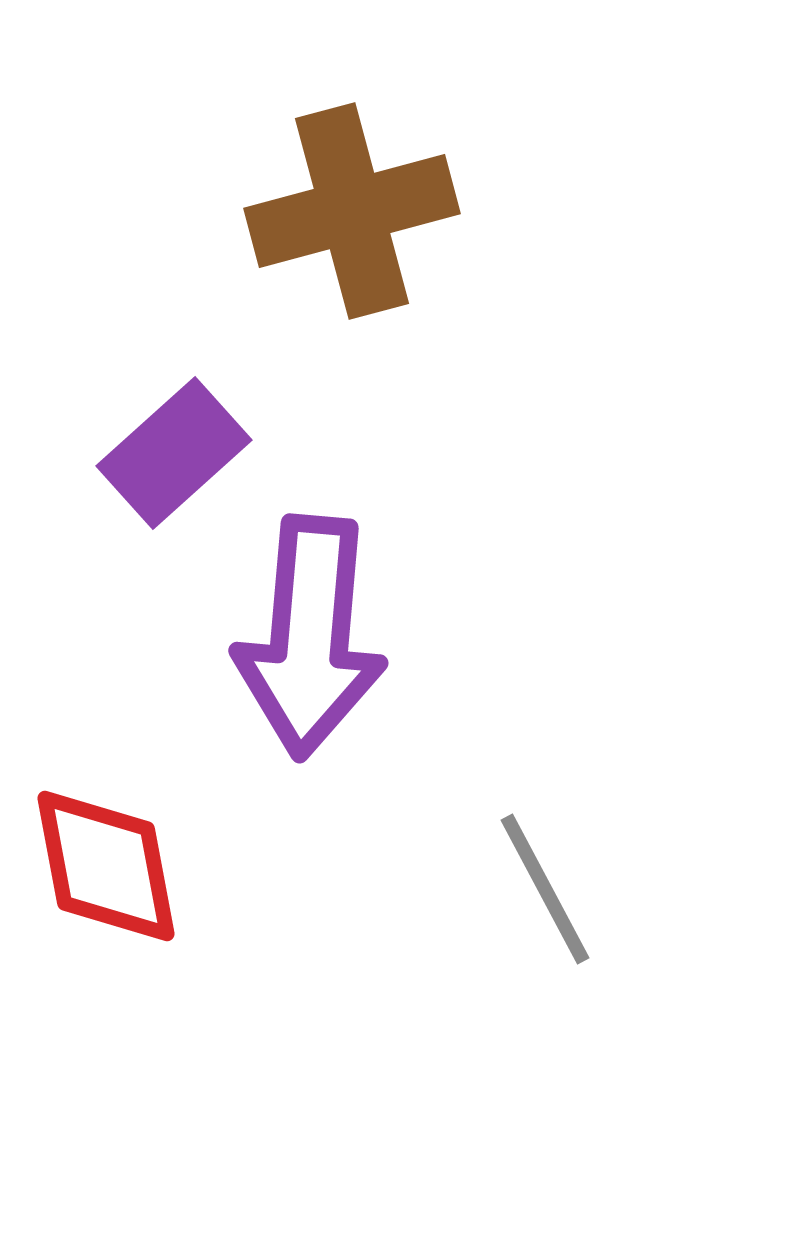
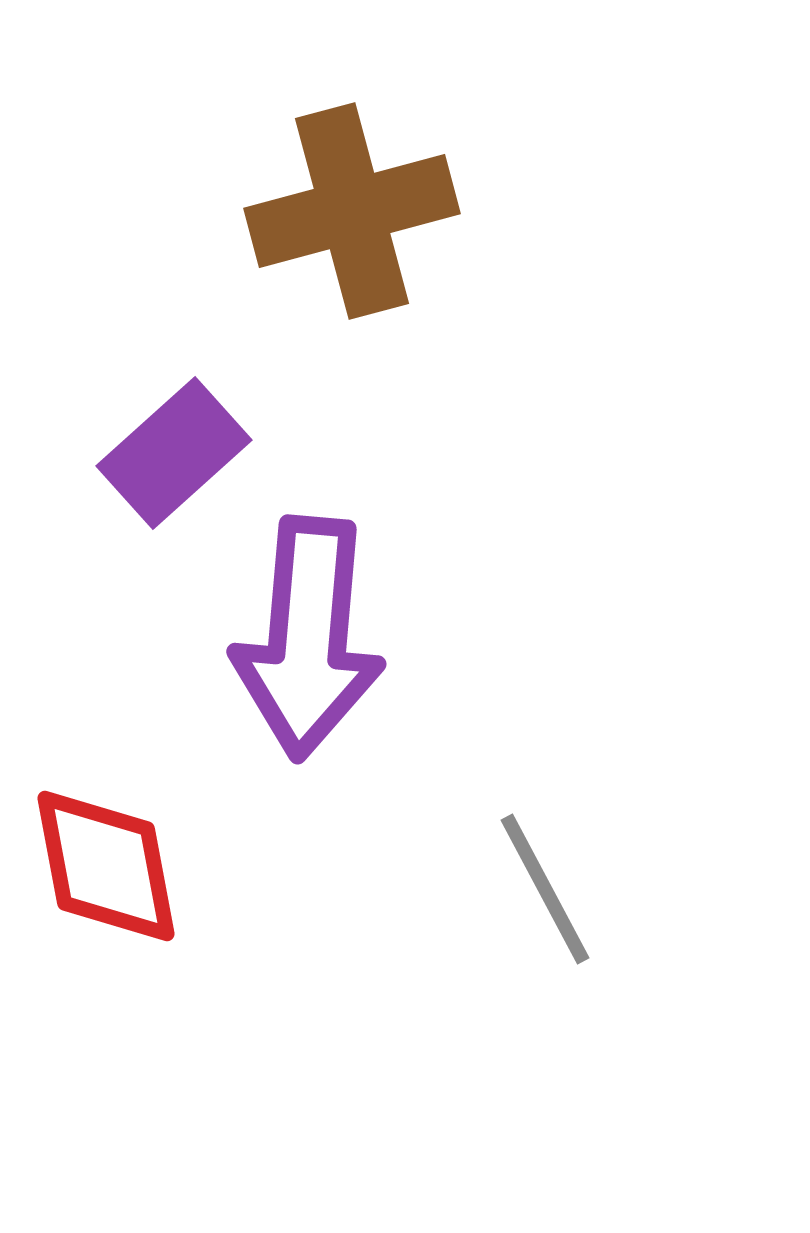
purple arrow: moved 2 px left, 1 px down
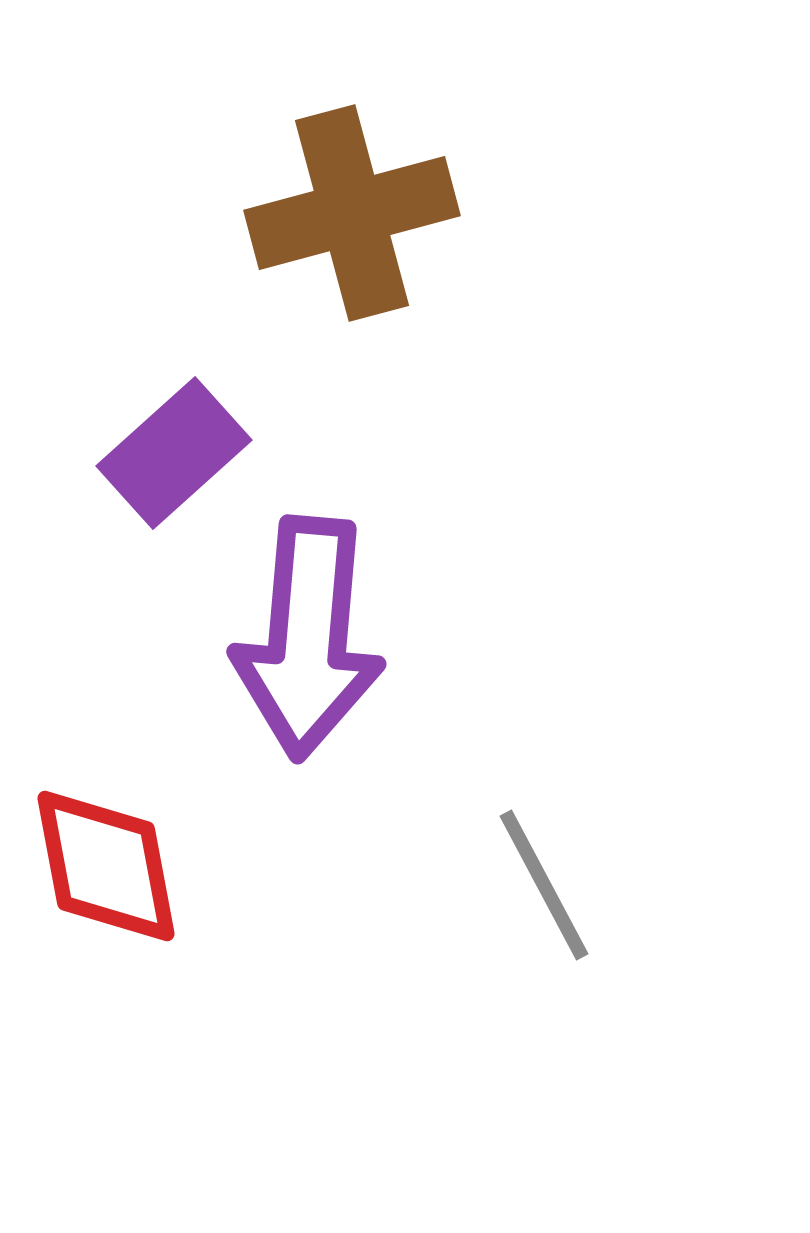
brown cross: moved 2 px down
gray line: moved 1 px left, 4 px up
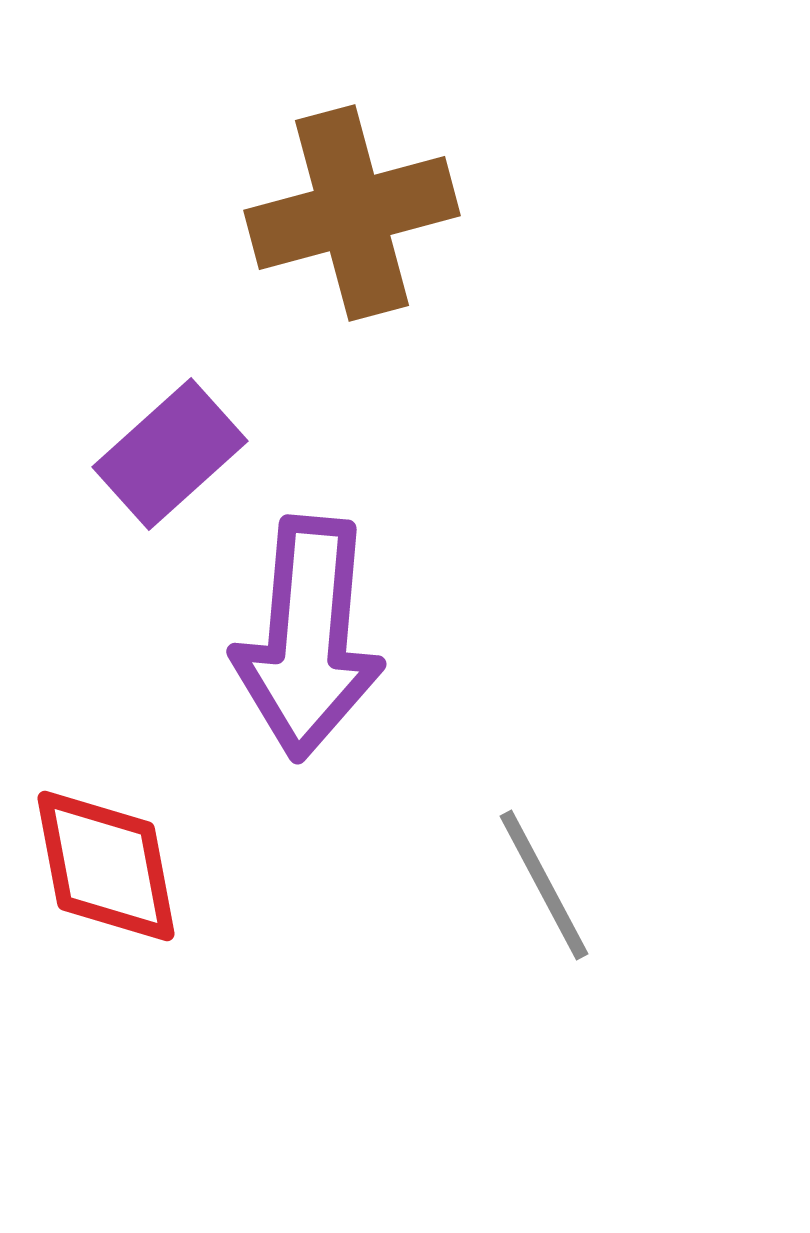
purple rectangle: moved 4 px left, 1 px down
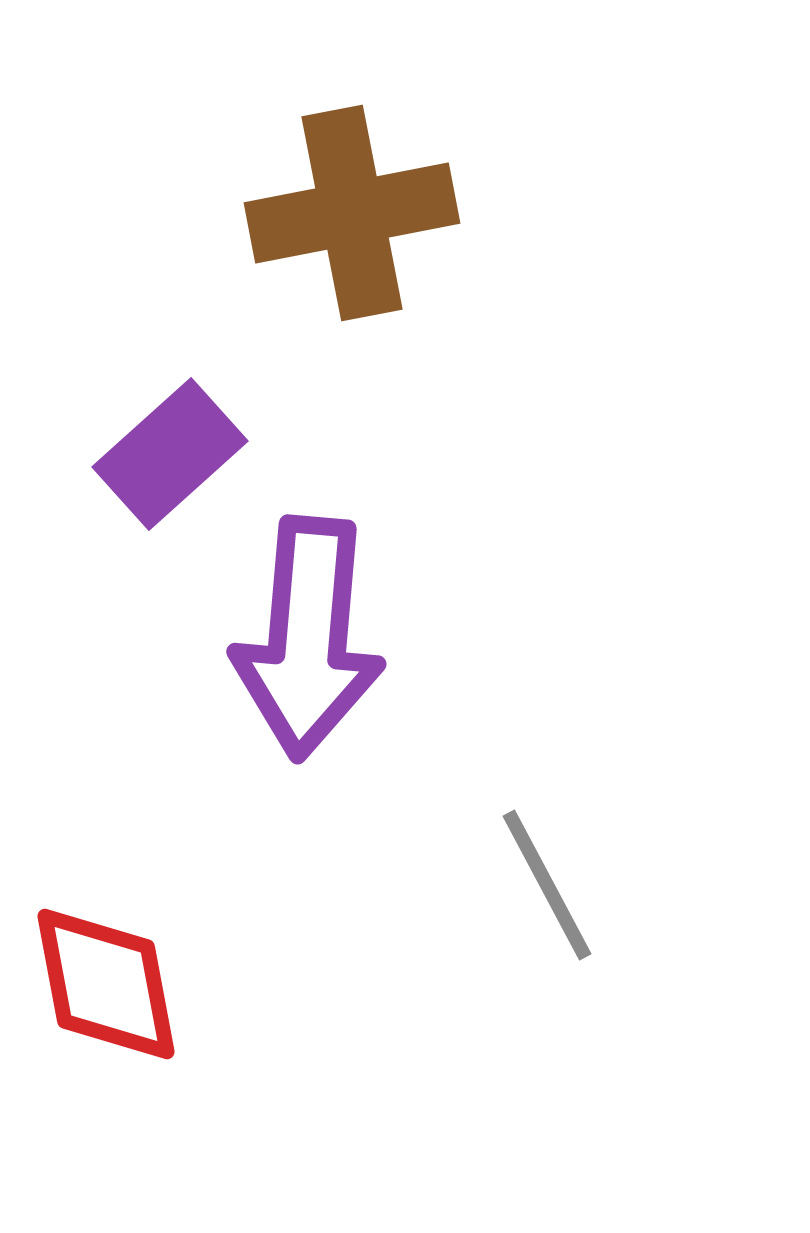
brown cross: rotated 4 degrees clockwise
red diamond: moved 118 px down
gray line: moved 3 px right
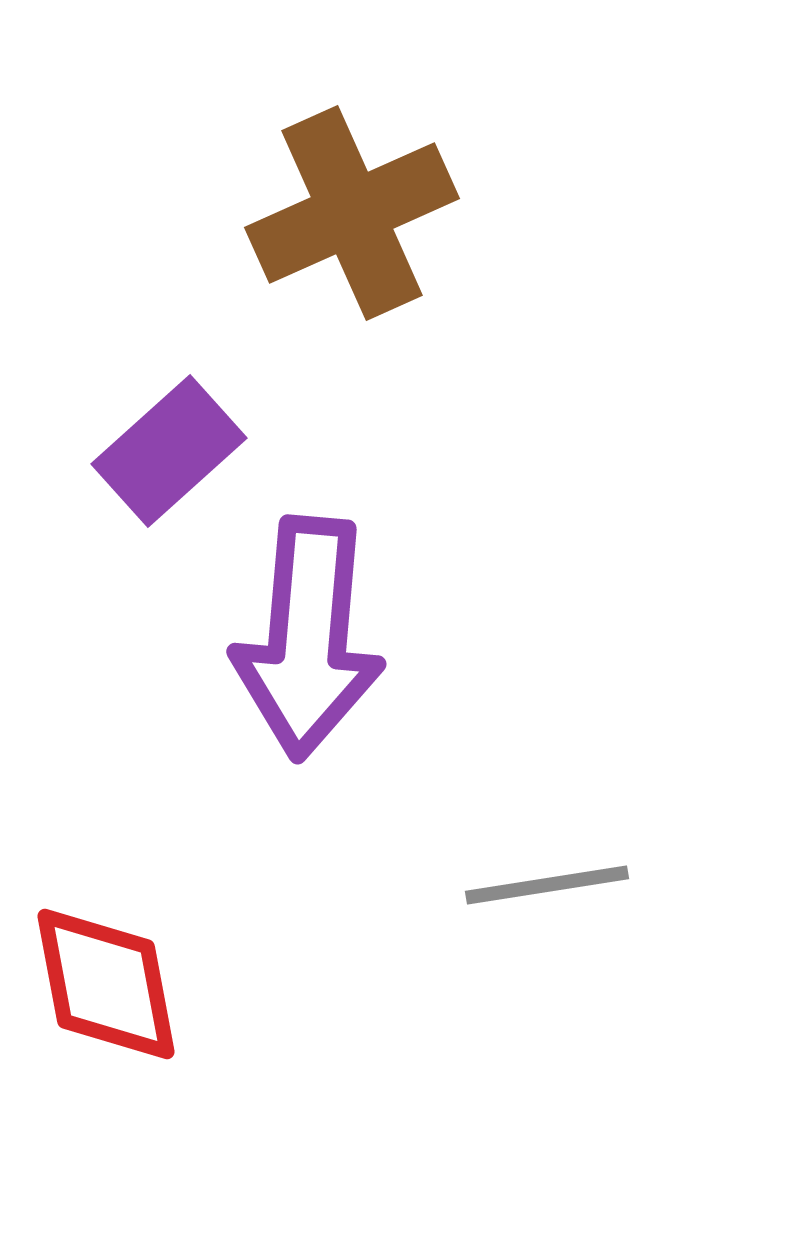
brown cross: rotated 13 degrees counterclockwise
purple rectangle: moved 1 px left, 3 px up
gray line: rotated 71 degrees counterclockwise
